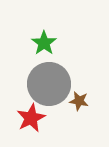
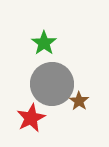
gray circle: moved 3 px right
brown star: rotated 24 degrees clockwise
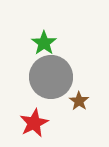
gray circle: moved 1 px left, 7 px up
red star: moved 3 px right, 5 px down
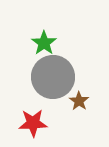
gray circle: moved 2 px right
red star: moved 1 px left; rotated 24 degrees clockwise
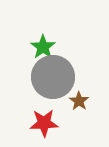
green star: moved 1 px left, 4 px down
red star: moved 11 px right
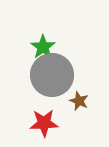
gray circle: moved 1 px left, 2 px up
brown star: rotated 12 degrees counterclockwise
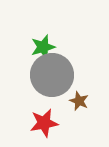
green star: rotated 20 degrees clockwise
red star: rotated 8 degrees counterclockwise
